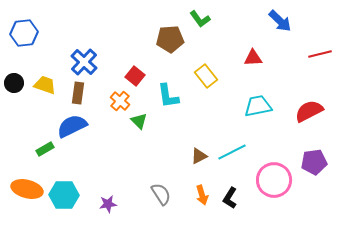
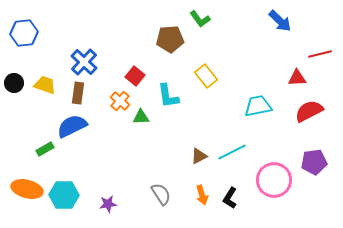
red triangle: moved 44 px right, 20 px down
green triangle: moved 2 px right, 4 px up; rotated 48 degrees counterclockwise
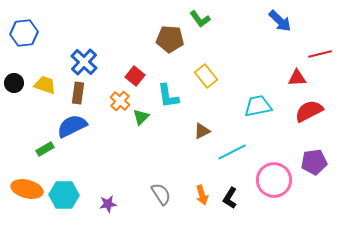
brown pentagon: rotated 8 degrees clockwise
green triangle: rotated 42 degrees counterclockwise
brown triangle: moved 3 px right, 25 px up
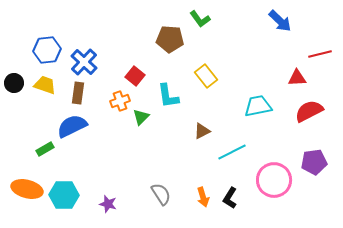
blue hexagon: moved 23 px right, 17 px down
orange cross: rotated 30 degrees clockwise
orange arrow: moved 1 px right, 2 px down
purple star: rotated 24 degrees clockwise
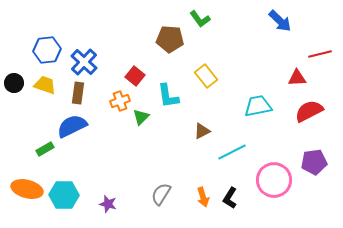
gray semicircle: rotated 115 degrees counterclockwise
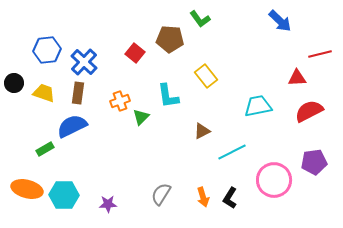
red square: moved 23 px up
yellow trapezoid: moved 1 px left, 8 px down
purple star: rotated 18 degrees counterclockwise
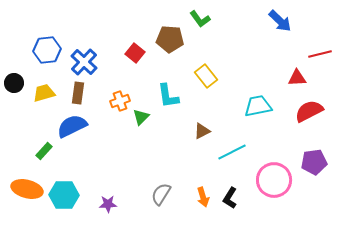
yellow trapezoid: rotated 35 degrees counterclockwise
green rectangle: moved 1 px left, 2 px down; rotated 18 degrees counterclockwise
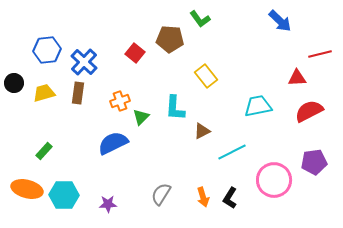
cyan L-shape: moved 7 px right, 12 px down; rotated 12 degrees clockwise
blue semicircle: moved 41 px right, 17 px down
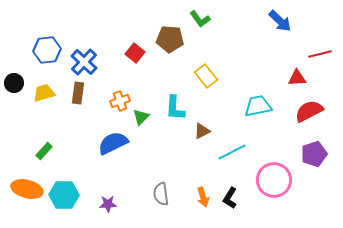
purple pentagon: moved 8 px up; rotated 10 degrees counterclockwise
gray semicircle: rotated 40 degrees counterclockwise
